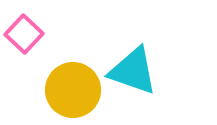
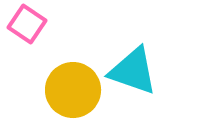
pink square: moved 3 px right, 10 px up; rotated 9 degrees counterclockwise
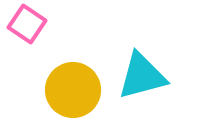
cyan triangle: moved 9 px right, 5 px down; rotated 34 degrees counterclockwise
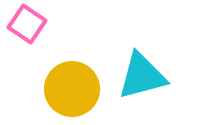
yellow circle: moved 1 px left, 1 px up
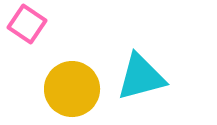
cyan triangle: moved 1 px left, 1 px down
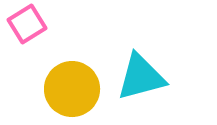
pink square: rotated 24 degrees clockwise
